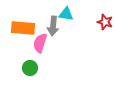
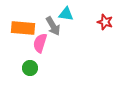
gray arrow: rotated 36 degrees counterclockwise
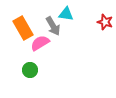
orange rectangle: rotated 55 degrees clockwise
pink semicircle: rotated 42 degrees clockwise
green circle: moved 2 px down
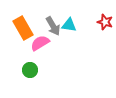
cyan triangle: moved 3 px right, 11 px down
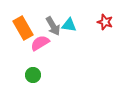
green circle: moved 3 px right, 5 px down
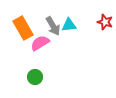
cyan triangle: rotated 14 degrees counterclockwise
green circle: moved 2 px right, 2 px down
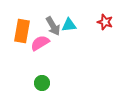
orange rectangle: moved 1 px left, 3 px down; rotated 40 degrees clockwise
green circle: moved 7 px right, 6 px down
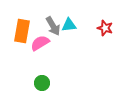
red star: moved 6 px down
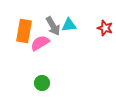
orange rectangle: moved 2 px right
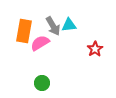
red star: moved 10 px left, 21 px down; rotated 21 degrees clockwise
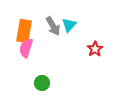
cyan triangle: rotated 42 degrees counterclockwise
pink semicircle: moved 14 px left, 5 px down; rotated 42 degrees counterclockwise
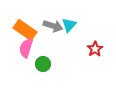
gray arrow: rotated 42 degrees counterclockwise
orange rectangle: moved 1 px right, 1 px up; rotated 65 degrees counterclockwise
green circle: moved 1 px right, 19 px up
